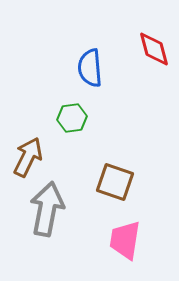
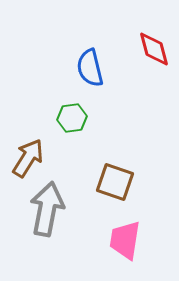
blue semicircle: rotated 9 degrees counterclockwise
brown arrow: moved 1 px down; rotated 6 degrees clockwise
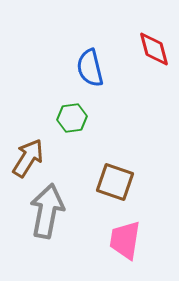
gray arrow: moved 2 px down
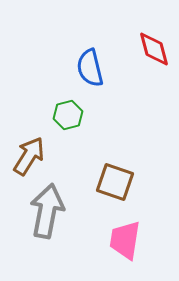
green hexagon: moved 4 px left, 3 px up; rotated 8 degrees counterclockwise
brown arrow: moved 1 px right, 2 px up
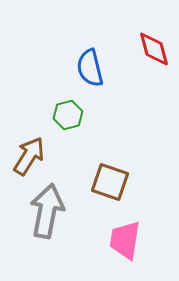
brown square: moved 5 px left
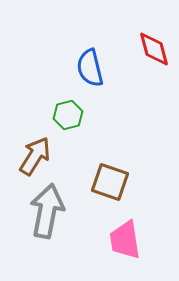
brown arrow: moved 6 px right
pink trapezoid: rotated 18 degrees counterclockwise
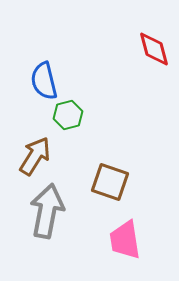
blue semicircle: moved 46 px left, 13 px down
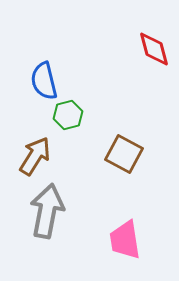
brown square: moved 14 px right, 28 px up; rotated 9 degrees clockwise
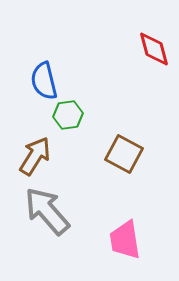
green hexagon: rotated 8 degrees clockwise
gray arrow: rotated 52 degrees counterclockwise
